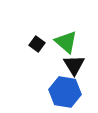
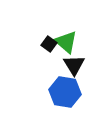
black square: moved 12 px right
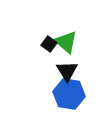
black triangle: moved 7 px left, 6 px down
blue hexagon: moved 4 px right, 2 px down
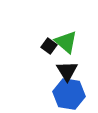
black square: moved 2 px down
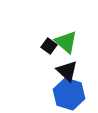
black triangle: rotated 15 degrees counterclockwise
blue hexagon: rotated 8 degrees clockwise
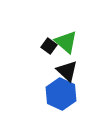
blue hexagon: moved 8 px left; rotated 8 degrees clockwise
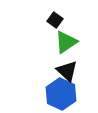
green triangle: rotated 45 degrees clockwise
black square: moved 6 px right, 26 px up
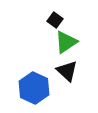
blue hexagon: moved 27 px left, 6 px up
